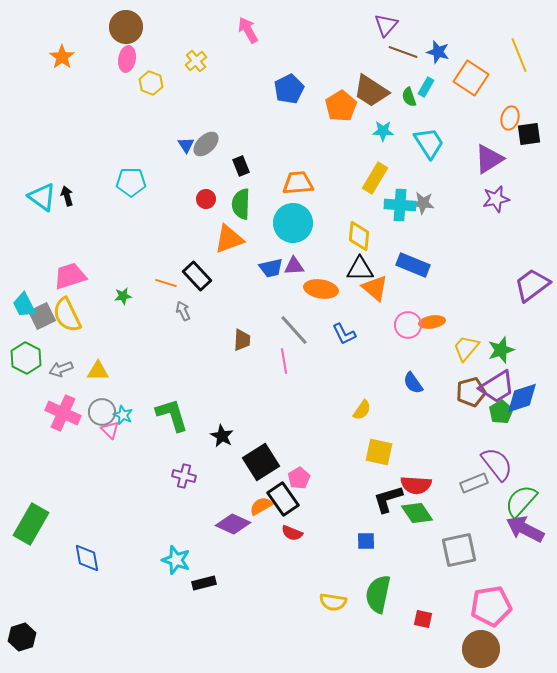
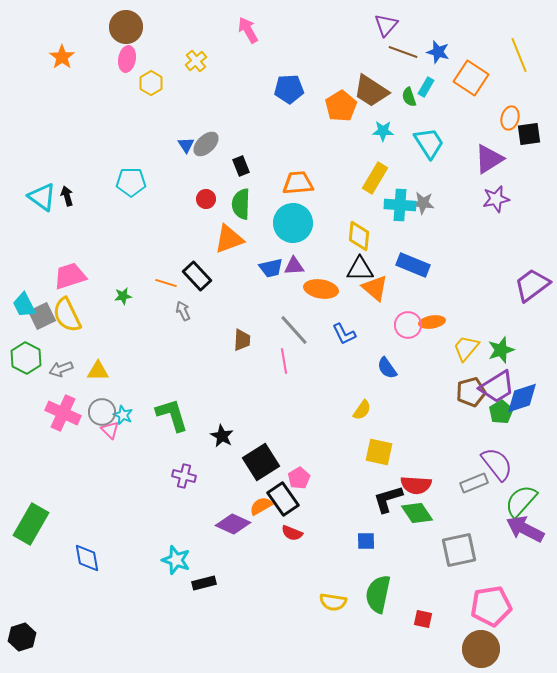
yellow hexagon at (151, 83): rotated 10 degrees clockwise
blue pentagon at (289, 89): rotated 24 degrees clockwise
blue semicircle at (413, 383): moved 26 px left, 15 px up
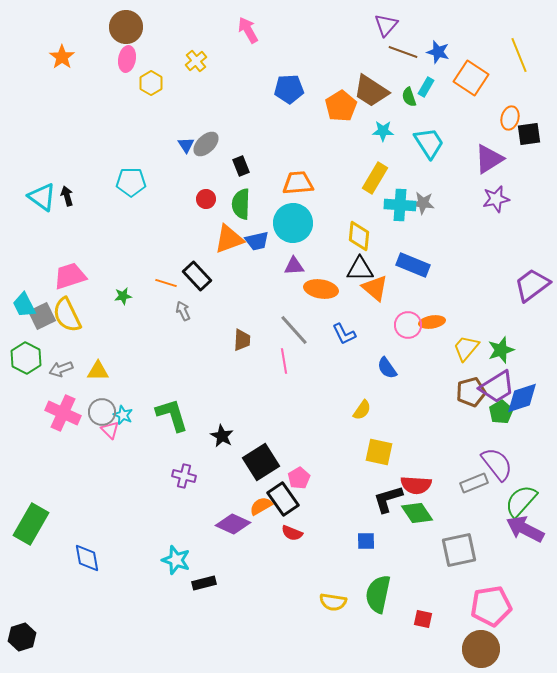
blue trapezoid at (271, 268): moved 14 px left, 27 px up
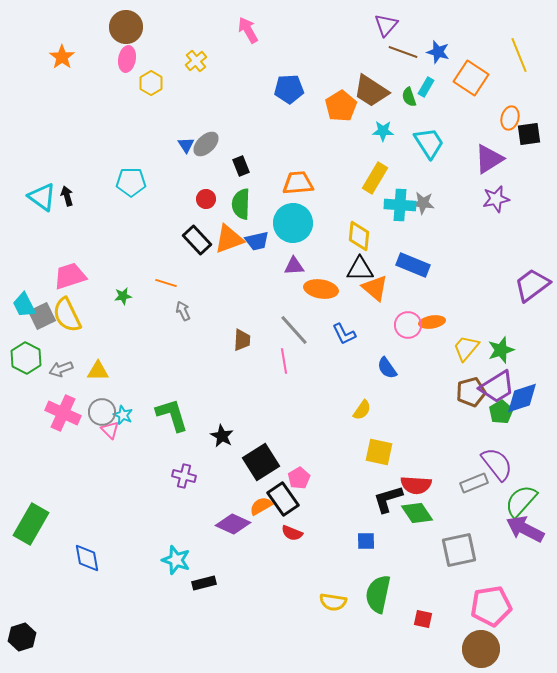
black rectangle at (197, 276): moved 36 px up
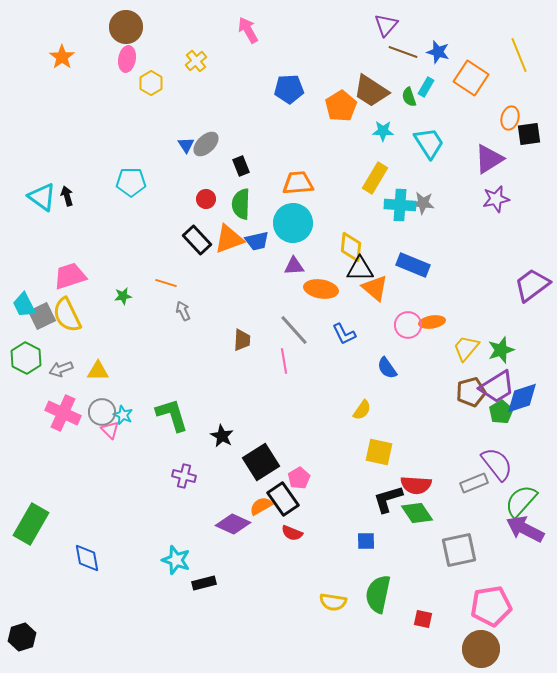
yellow diamond at (359, 236): moved 8 px left, 11 px down
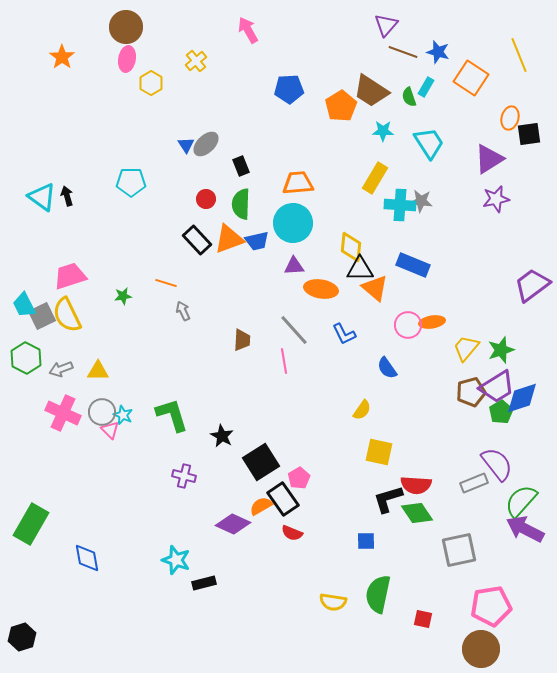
gray star at (423, 203): moved 2 px left, 2 px up
